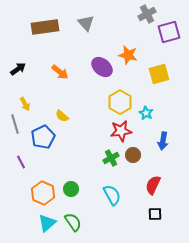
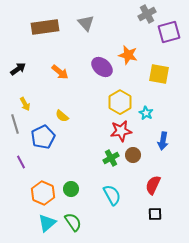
yellow square: rotated 25 degrees clockwise
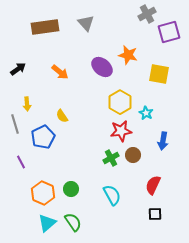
yellow arrow: moved 2 px right; rotated 24 degrees clockwise
yellow semicircle: rotated 16 degrees clockwise
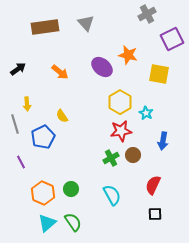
purple square: moved 3 px right, 7 px down; rotated 10 degrees counterclockwise
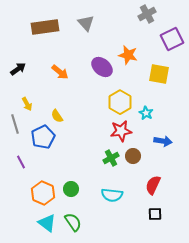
yellow arrow: rotated 24 degrees counterclockwise
yellow semicircle: moved 5 px left
blue arrow: rotated 90 degrees counterclockwise
brown circle: moved 1 px down
cyan semicircle: rotated 125 degrees clockwise
cyan triangle: rotated 42 degrees counterclockwise
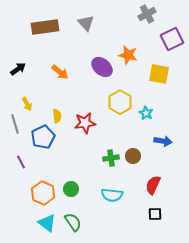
yellow semicircle: rotated 152 degrees counterclockwise
red star: moved 36 px left, 8 px up
green cross: rotated 21 degrees clockwise
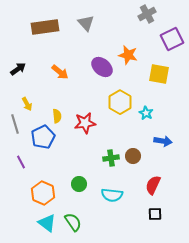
green circle: moved 8 px right, 5 px up
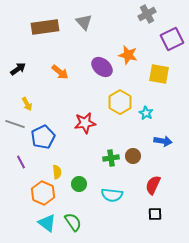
gray triangle: moved 2 px left, 1 px up
yellow semicircle: moved 56 px down
gray line: rotated 54 degrees counterclockwise
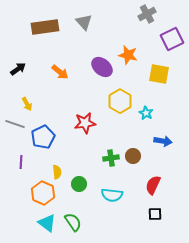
yellow hexagon: moved 1 px up
purple line: rotated 32 degrees clockwise
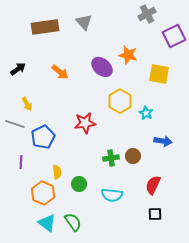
purple square: moved 2 px right, 3 px up
